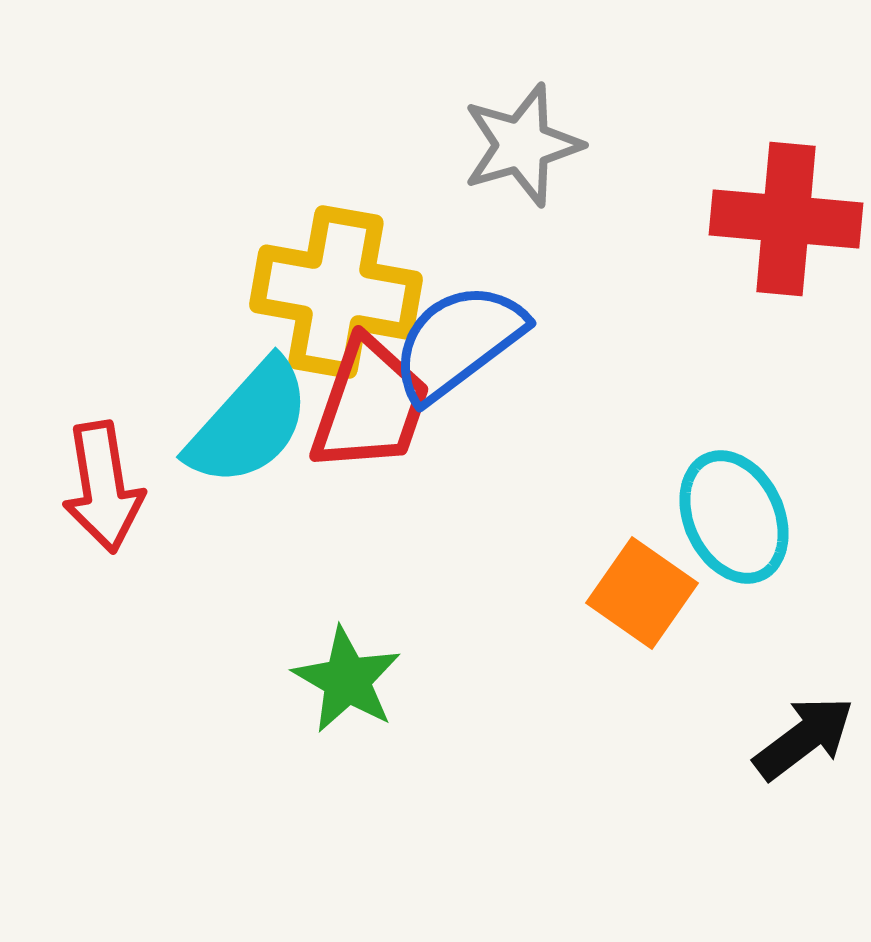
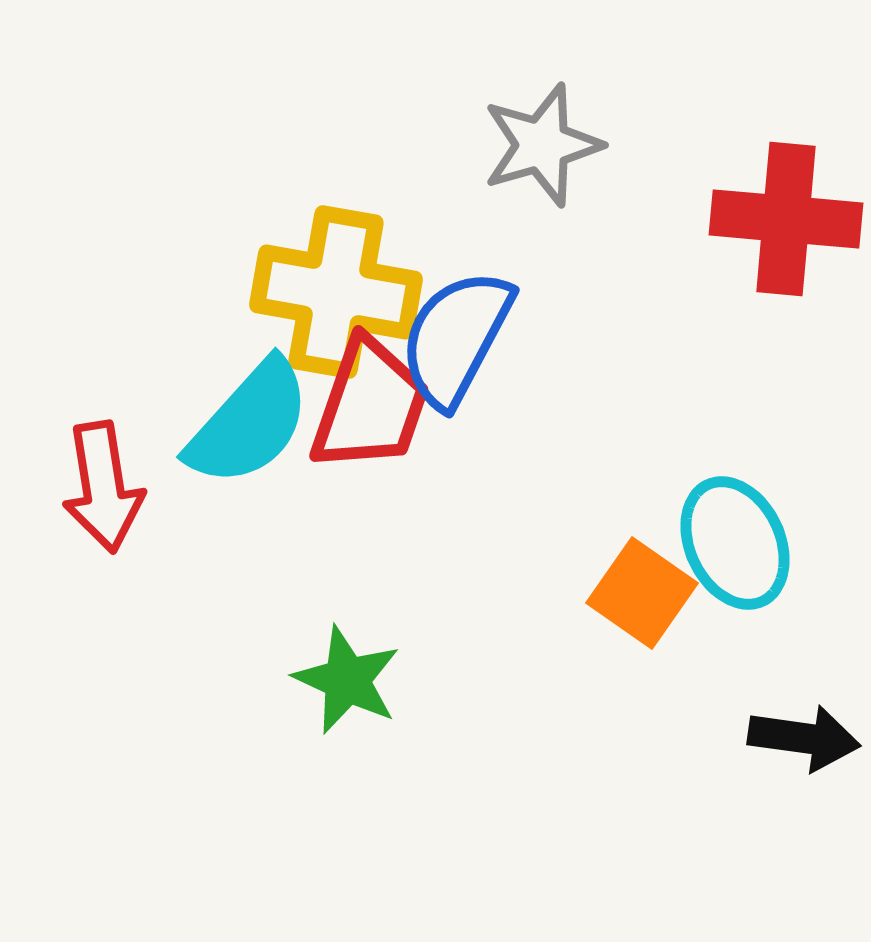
gray star: moved 20 px right
blue semicircle: moved 2 px left, 4 px up; rotated 25 degrees counterclockwise
cyan ellipse: moved 1 px right, 26 px down
green star: rotated 5 degrees counterclockwise
black arrow: rotated 45 degrees clockwise
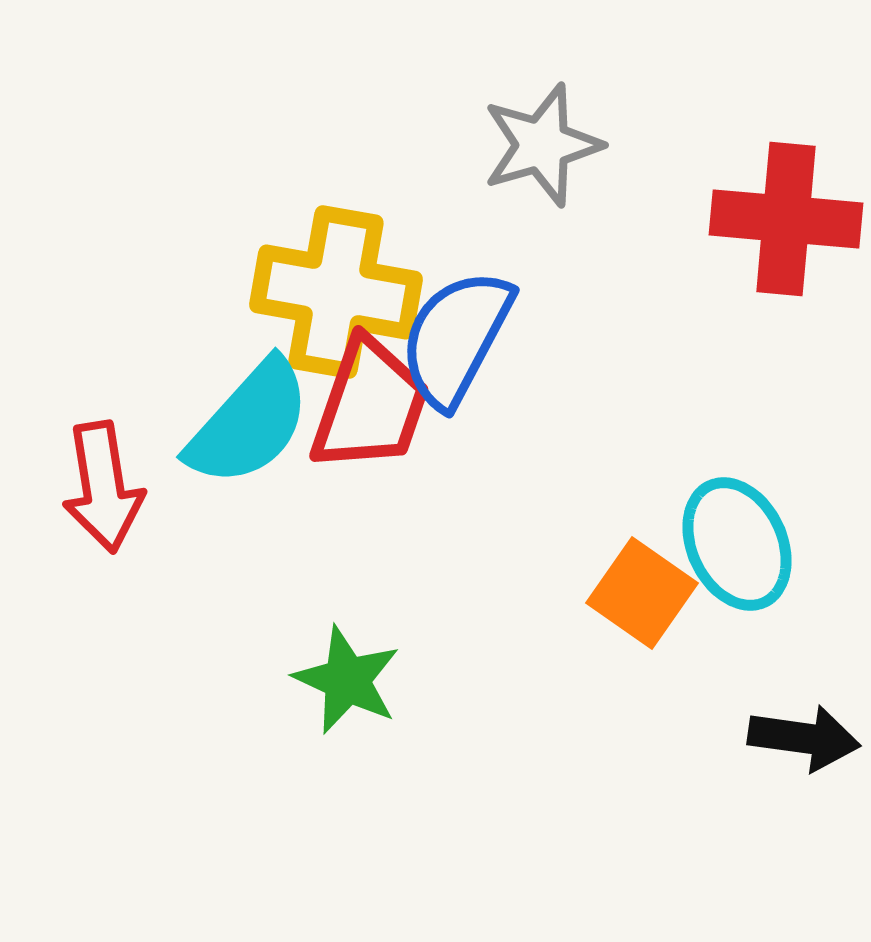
cyan ellipse: moved 2 px right, 1 px down
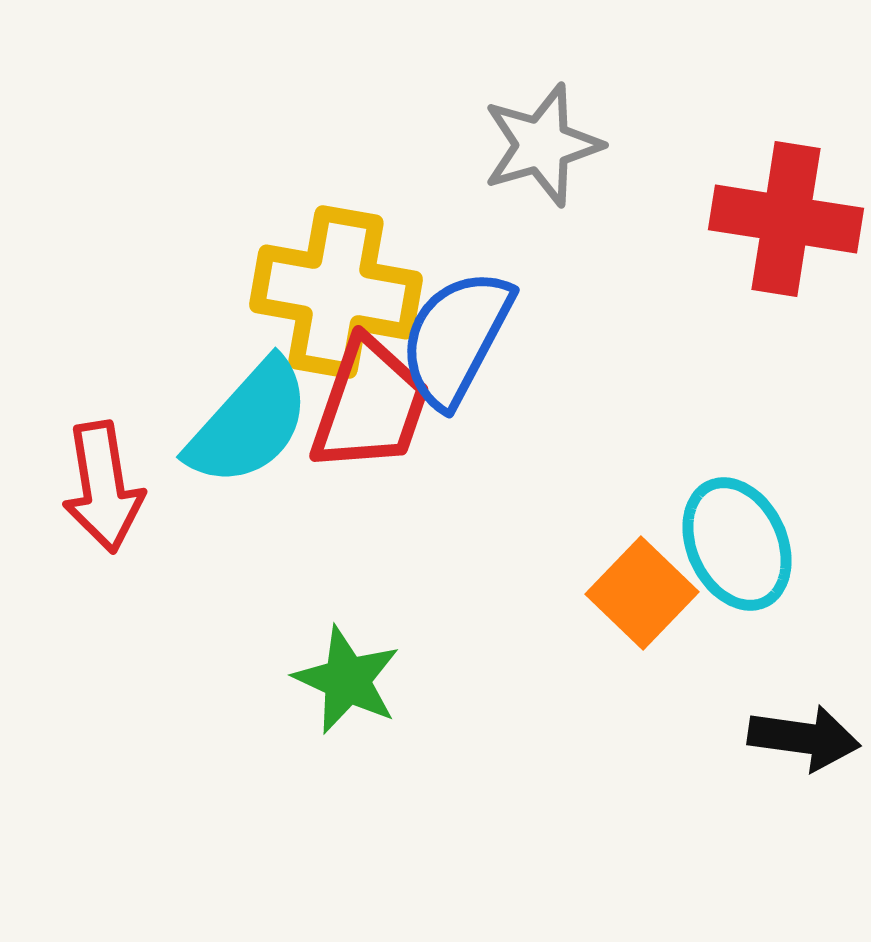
red cross: rotated 4 degrees clockwise
orange square: rotated 9 degrees clockwise
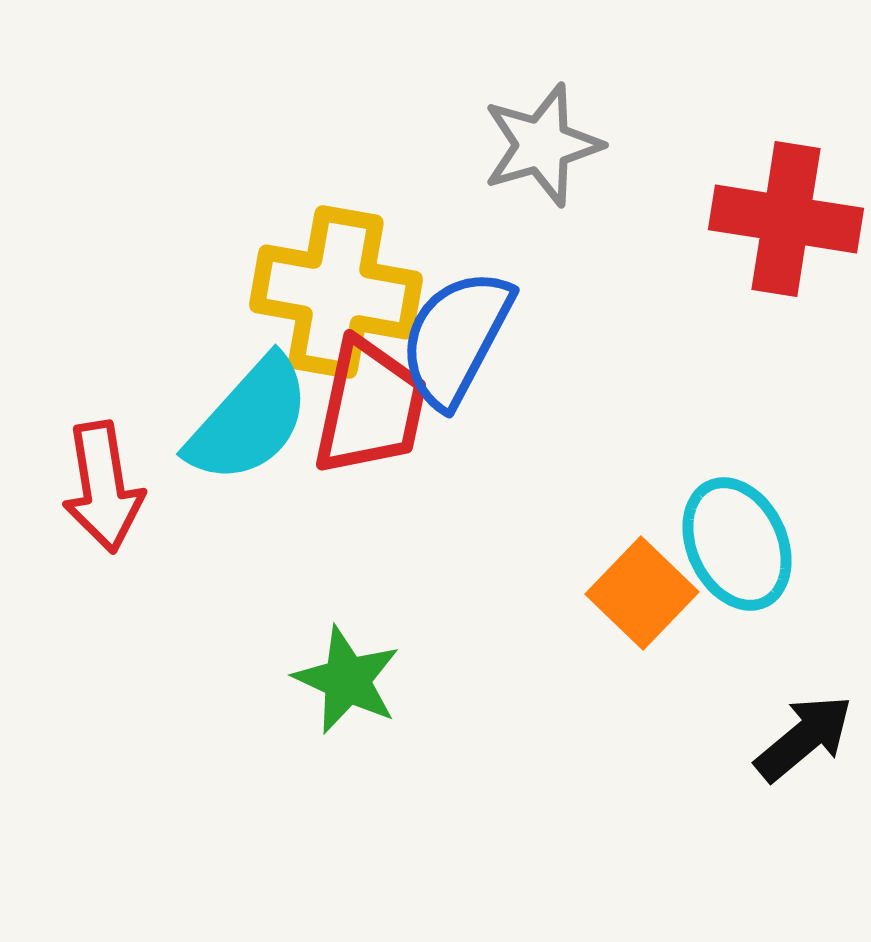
red trapezoid: moved 2 px down; rotated 7 degrees counterclockwise
cyan semicircle: moved 3 px up
black arrow: rotated 48 degrees counterclockwise
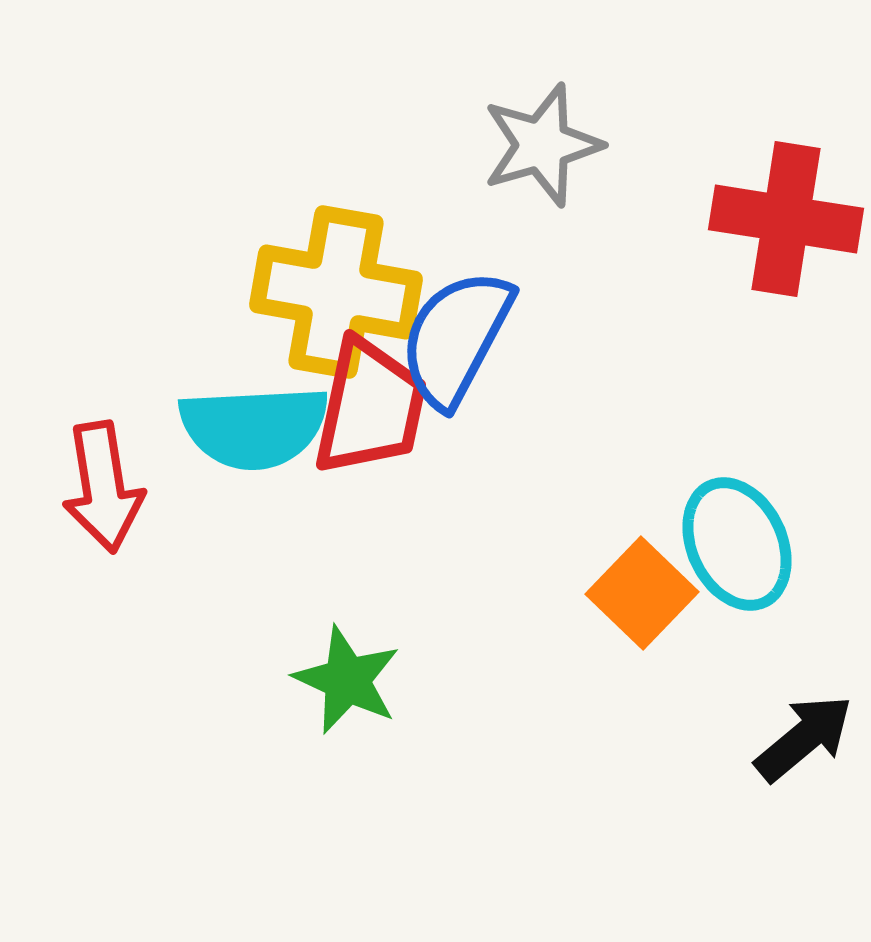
cyan semicircle: moved 5 px right, 7 px down; rotated 45 degrees clockwise
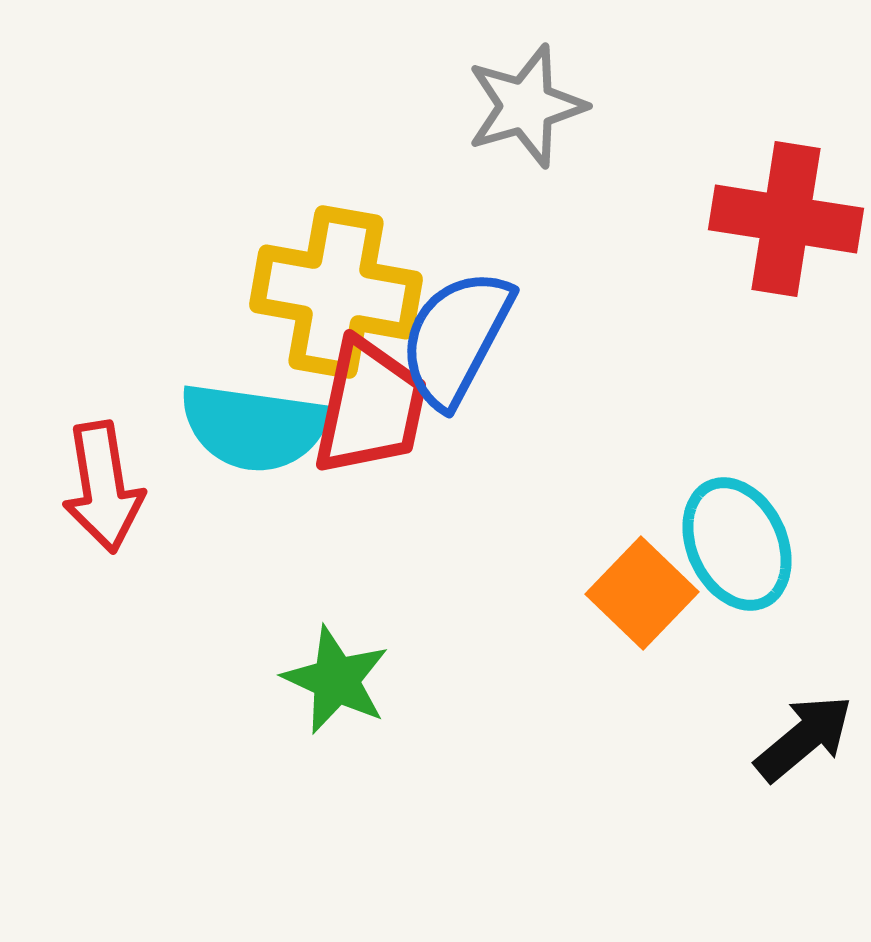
gray star: moved 16 px left, 39 px up
cyan semicircle: rotated 11 degrees clockwise
green star: moved 11 px left
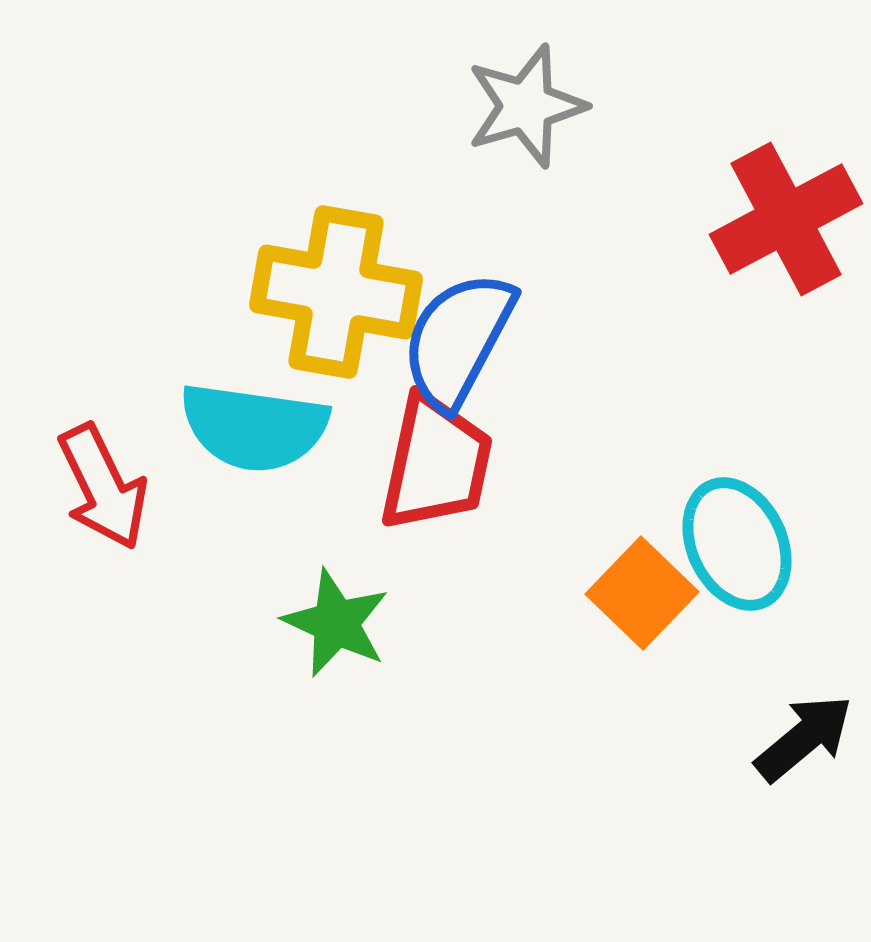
red cross: rotated 37 degrees counterclockwise
blue semicircle: moved 2 px right, 2 px down
red trapezoid: moved 66 px right, 56 px down
red arrow: rotated 17 degrees counterclockwise
green star: moved 57 px up
